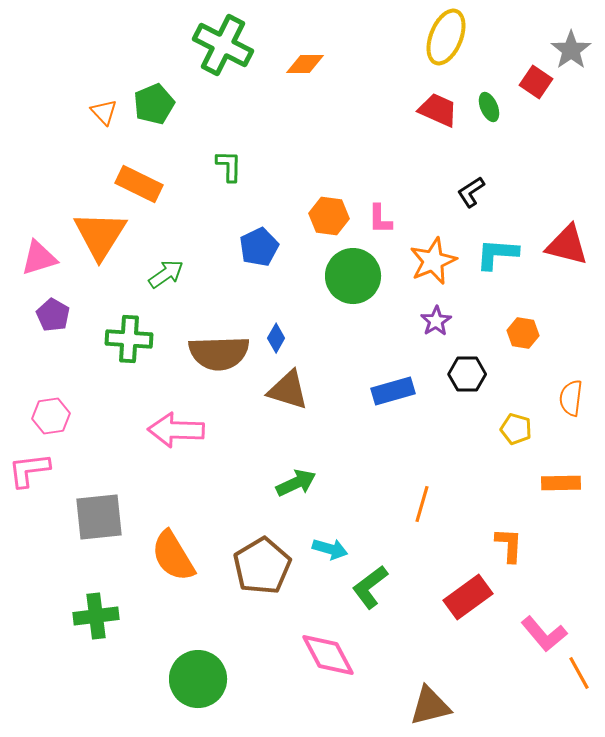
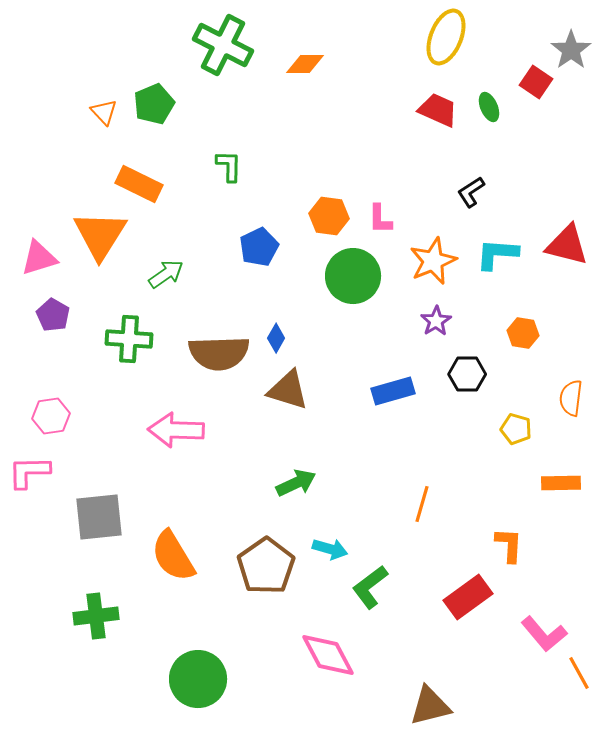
pink L-shape at (29, 470): moved 2 px down; rotated 6 degrees clockwise
brown pentagon at (262, 566): moved 4 px right; rotated 4 degrees counterclockwise
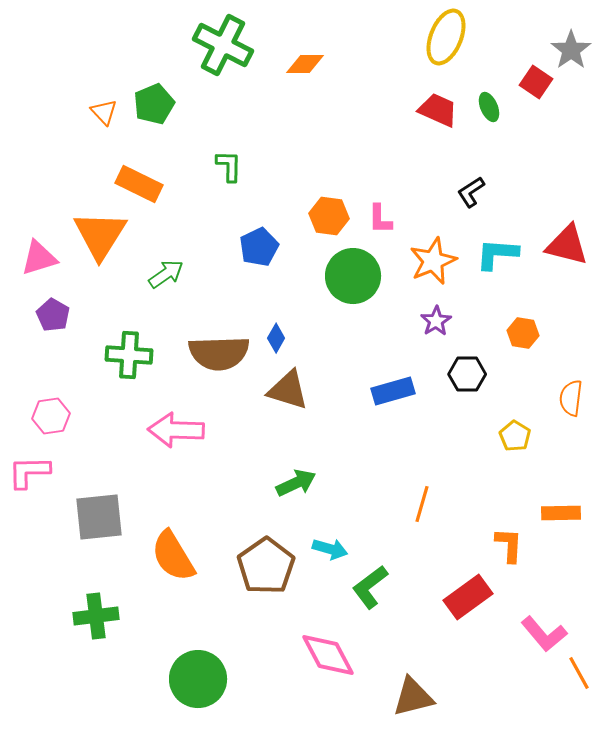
green cross at (129, 339): moved 16 px down
yellow pentagon at (516, 429): moved 1 px left, 7 px down; rotated 16 degrees clockwise
orange rectangle at (561, 483): moved 30 px down
brown triangle at (430, 706): moved 17 px left, 9 px up
